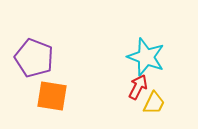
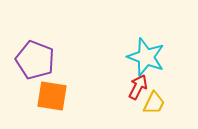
purple pentagon: moved 1 px right, 2 px down
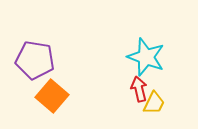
purple pentagon: rotated 12 degrees counterclockwise
red arrow: moved 1 px right, 2 px down; rotated 40 degrees counterclockwise
orange square: rotated 32 degrees clockwise
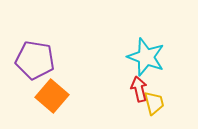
yellow trapezoid: rotated 40 degrees counterclockwise
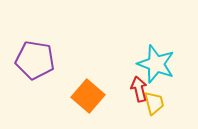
cyan star: moved 10 px right, 7 px down
orange square: moved 36 px right
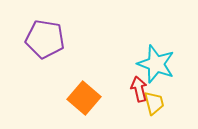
purple pentagon: moved 10 px right, 21 px up
orange square: moved 4 px left, 2 px down
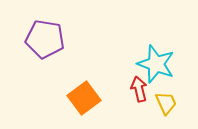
orange square: rotated 12 degrees clockwise
yellow trapezoid: moved 12 px right; rotated 10 degrees counterclockwise
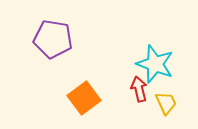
purple pentagon: moved 8 px right
cyan star: moved 1 px left
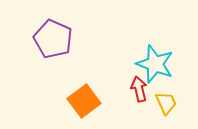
purple pentagon: rotated 15 degrees clockwise
orange square: moved 3 px down
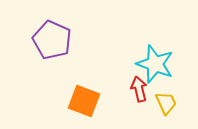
purple pentagon: moved 1 px left, 1 px down
orange square: rotated 32 degrees counterclockwise
